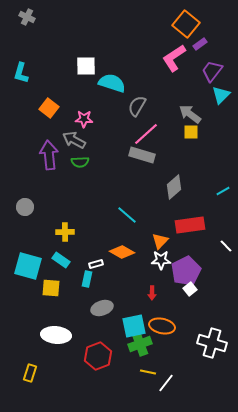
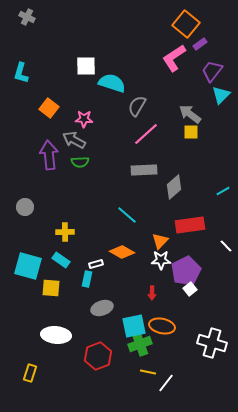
gray rectangle at (142, 155): moved 2 px right, 15 px down; rotated 20 degrees counterclockwise
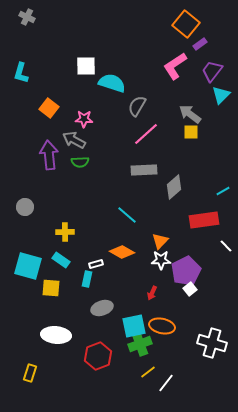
pink L-shape at (174, 58): moved 1 px right, 8 px down
red rectangle at (190, 225): moved 14 px right, 5 px up
red arrow at (152, 293): rotated 24 degrees clockwise
yellow line at (148, 372): rotated 49 degrees counterclockwise
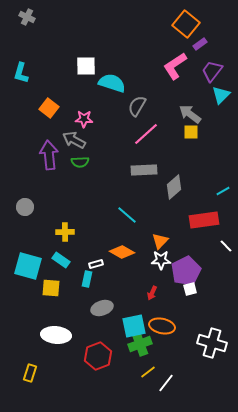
white square at (190, 289): rotated 24 degrees clockwise
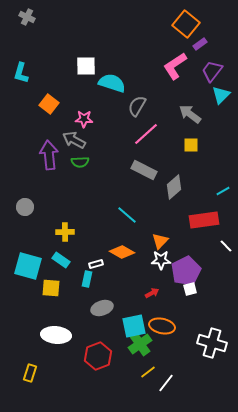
orange square at (49, 108): moved 4 px up
yellow square at (191, 132): moved 13 px down
gray rectangle at (144, 170): rotated 30 degrees clockwise
red arrow at (152, 293): rotated 144 degrees counterclockwise
green cross at (140, 344): rotated 15 degrees counterclockwise
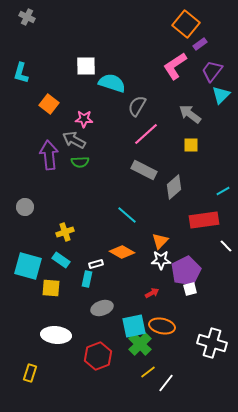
yellow cross at (65, 232): rotated 18 degrees counterclockwise
green cross at (140, 344): rotated 10 degrees counterclockwise
